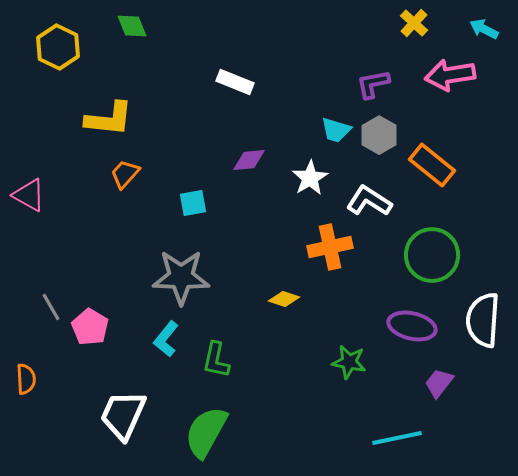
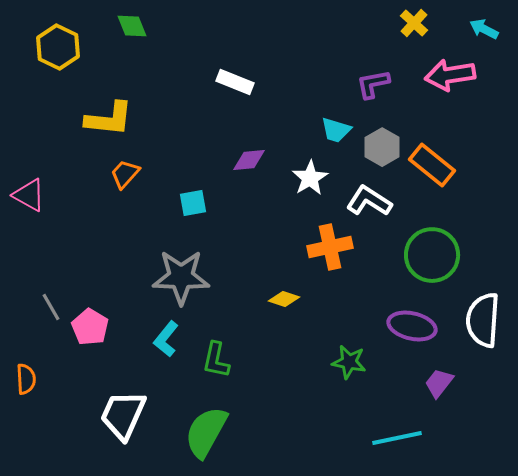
gray hexagon: moved 3 px right, 12 px down
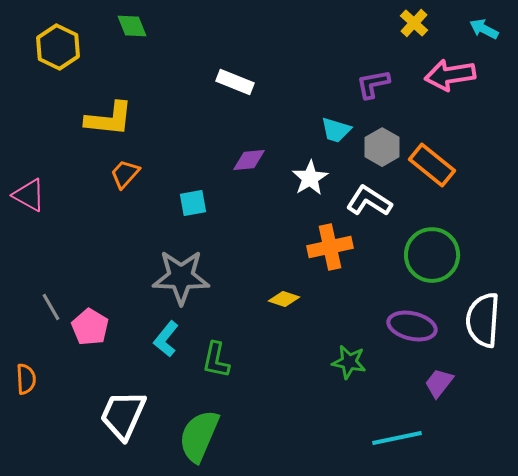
green semicircle: moved 7 px left, 4 px down; rotated 6 degrees counterclockwise
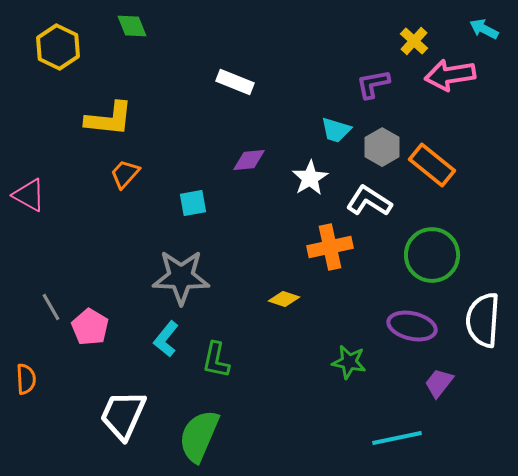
yellow cross: moved 18 px down
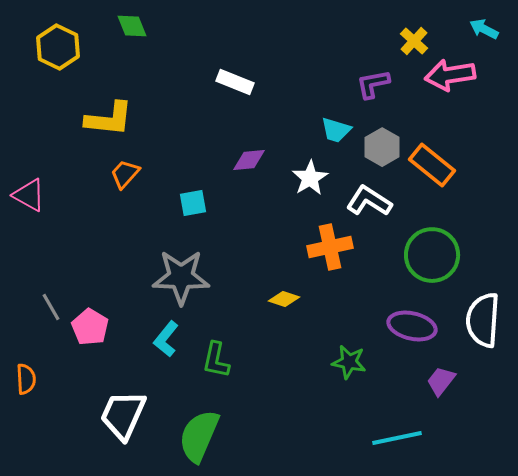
purple trapezoid: moved 2 px right, 2 px up
